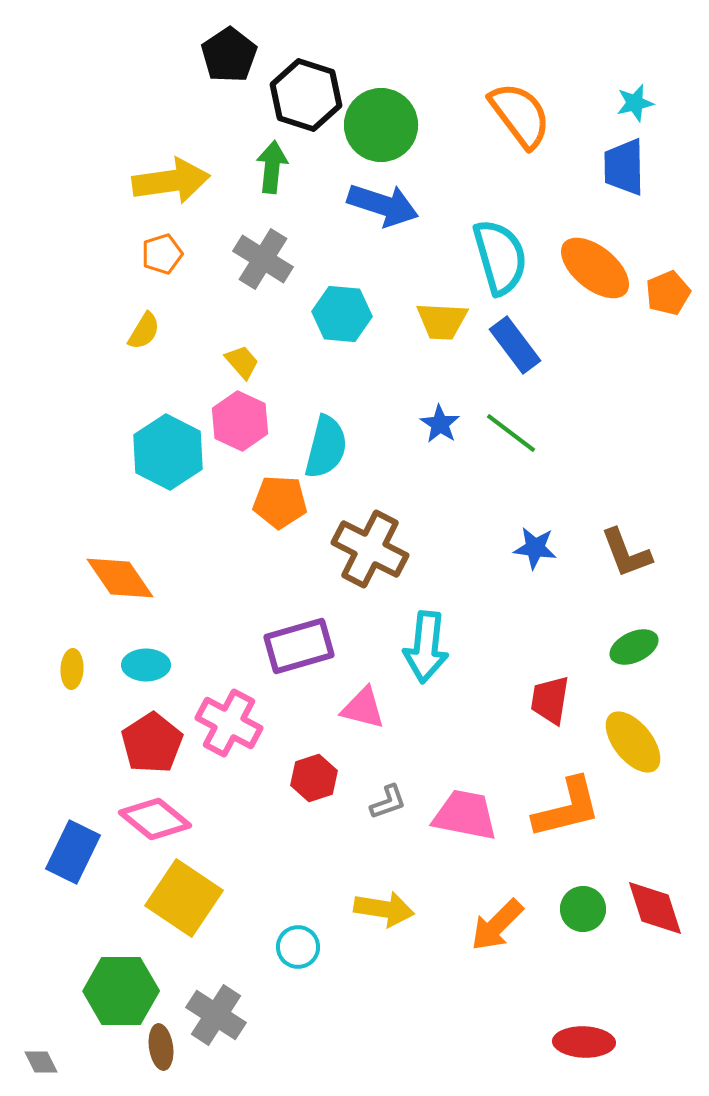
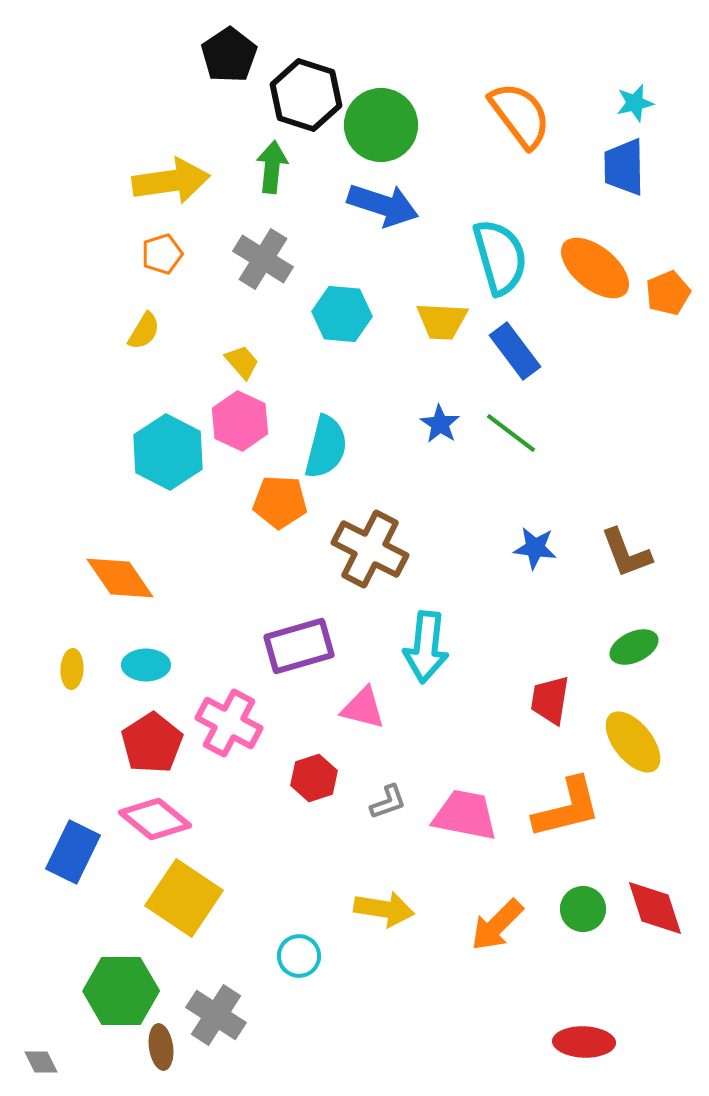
blue rectangle at (515, 345): moved 6 px down
cyan circle at (298, 947): moved 1 px right, 9 px down
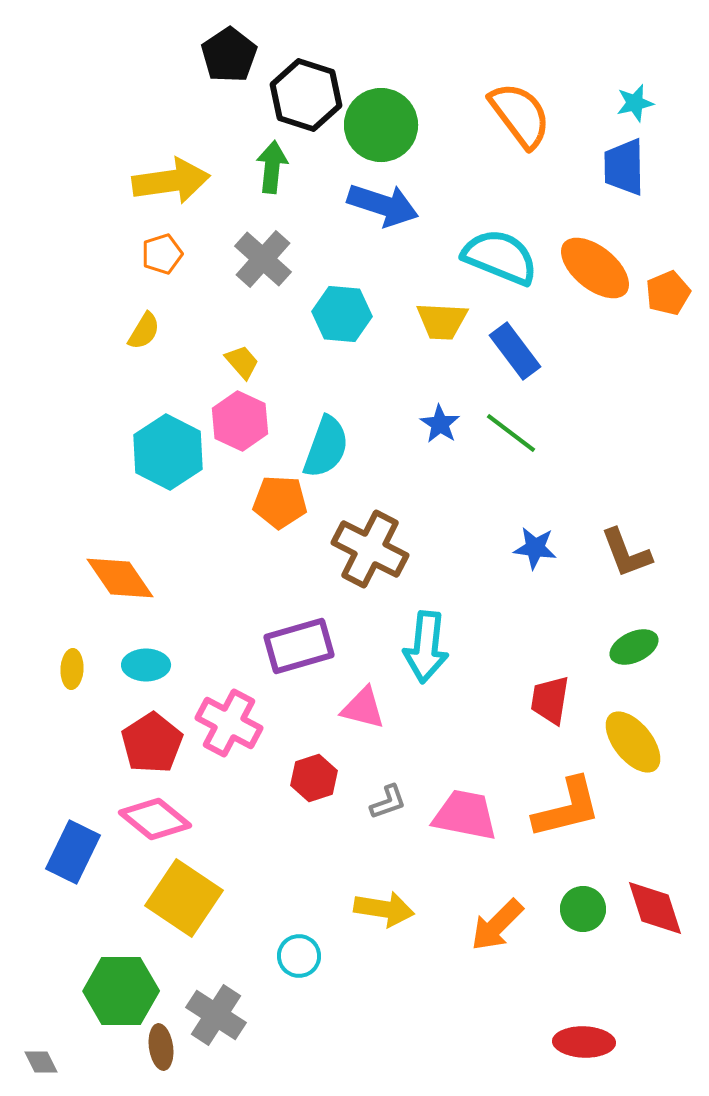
cyan semicircle at (500, 257): rotated 52 degrees counterclockwise
gray cross at (263, 259): rotated 10 degrees clockwise
cyan semicircle at (326, 447): rotated 6 degrees clockwise
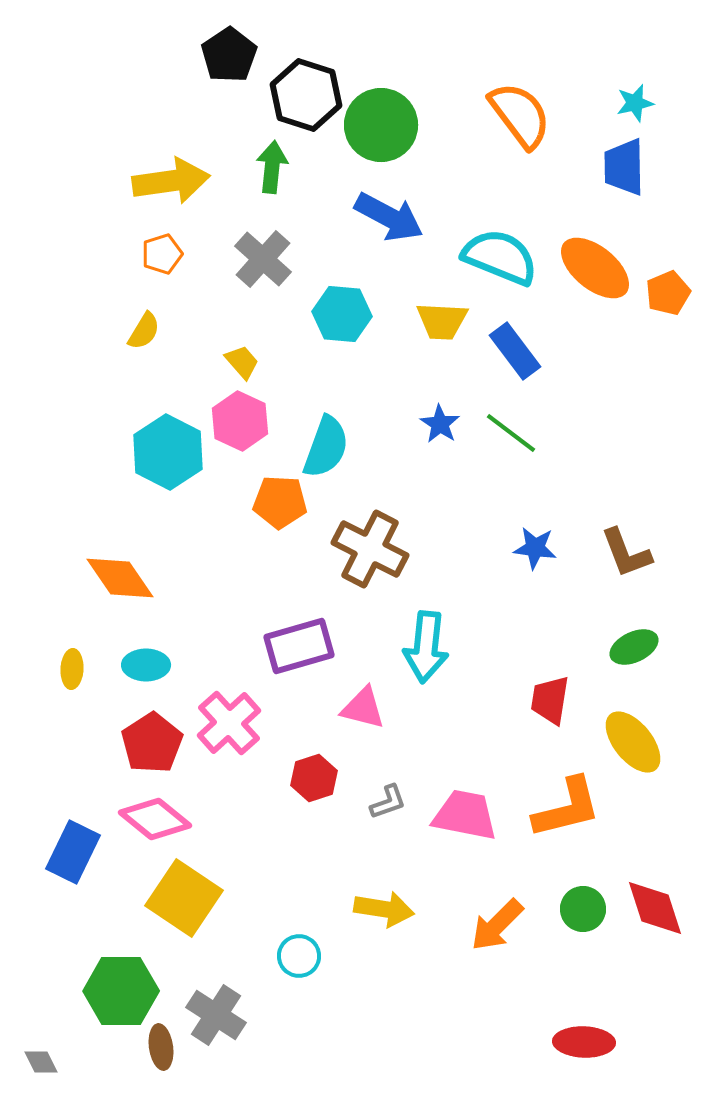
blue arrow at (383, 205): moved 6 px right, 12 px down; rotated 10 degrees clockwise
pink cross at (229, 723): rotated 20 degrees clockwise
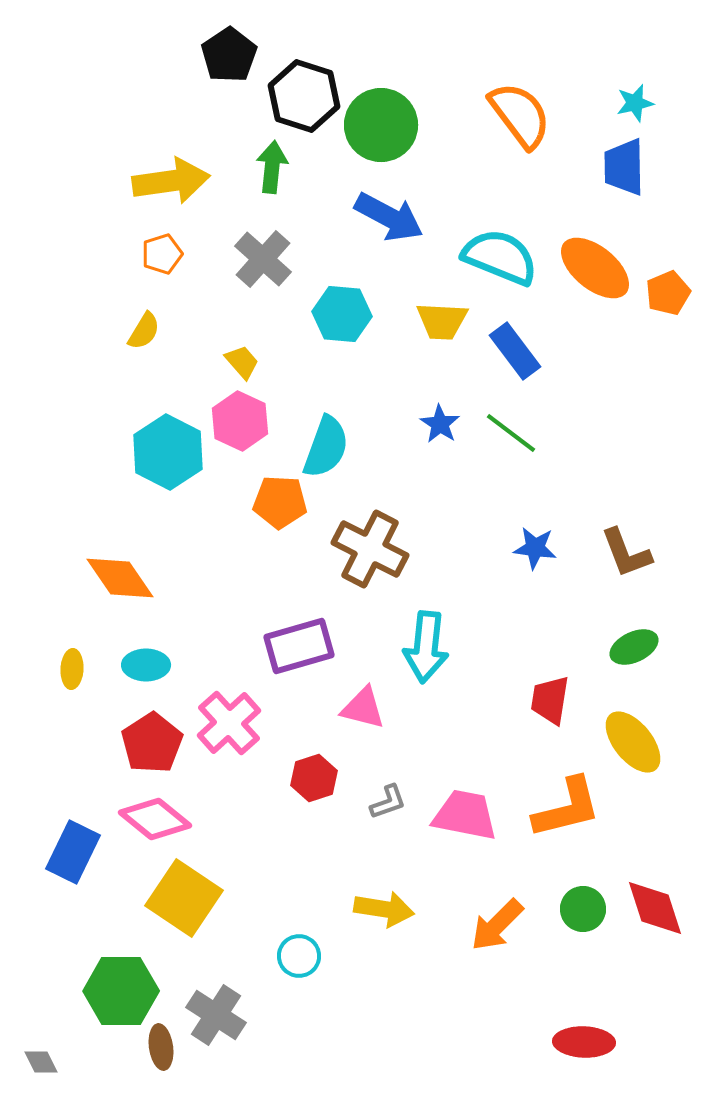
black hexagon at (306, 95): moved 2 px left, 1 px down
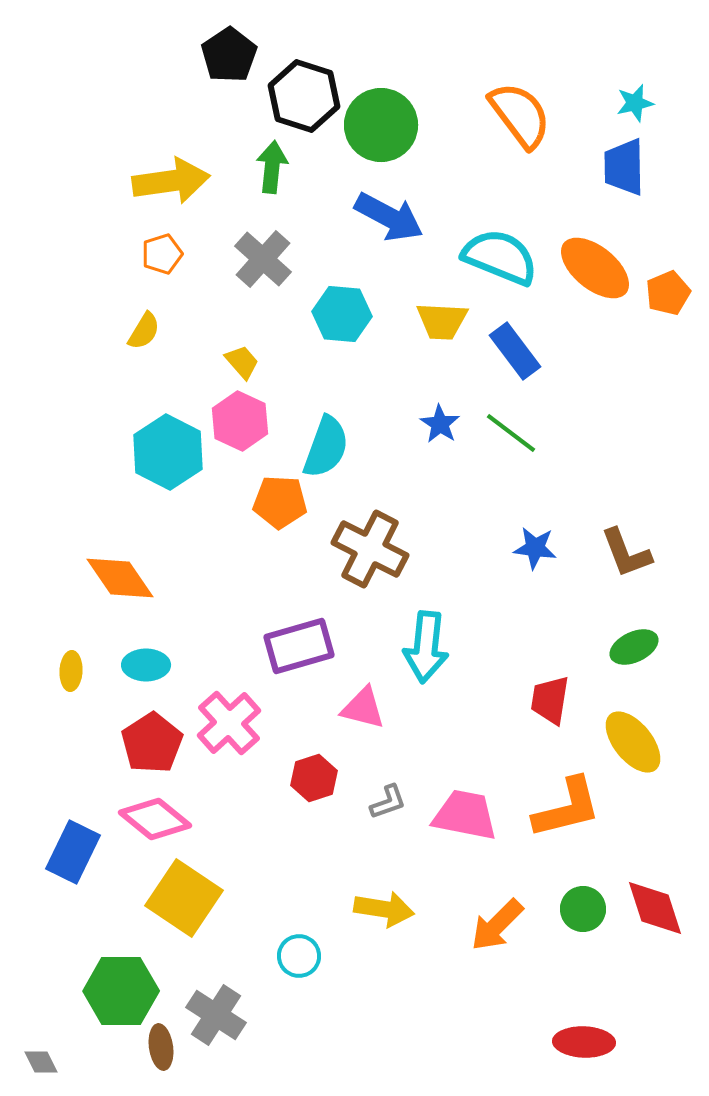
yellow ellipse at (72, 669): moved 1 px left, 2 px down
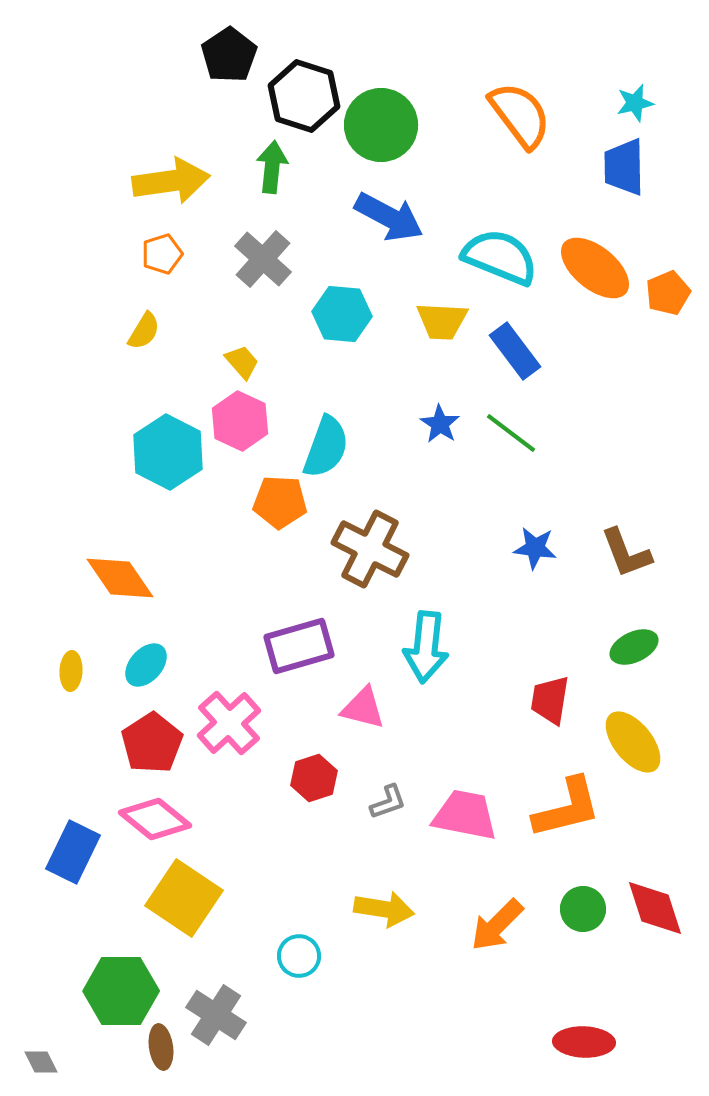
cyan ellipse at (146, 665): rotated 48 degrees counterclockwise
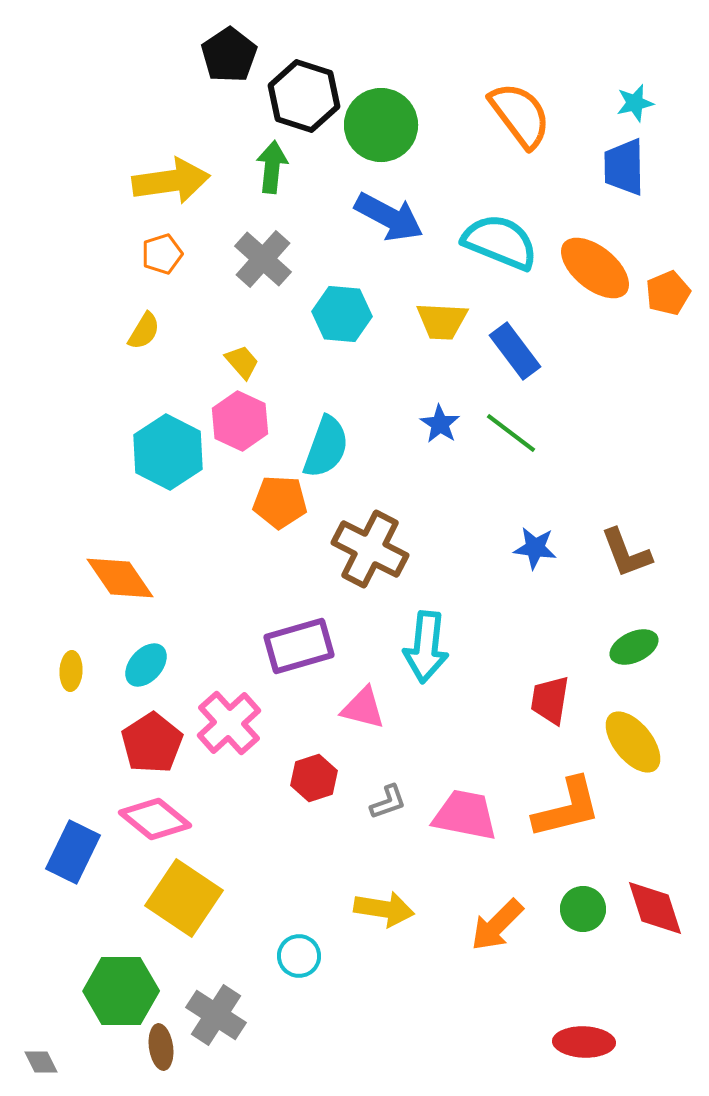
cyan semicircle at (500, 257): moved 15 px up
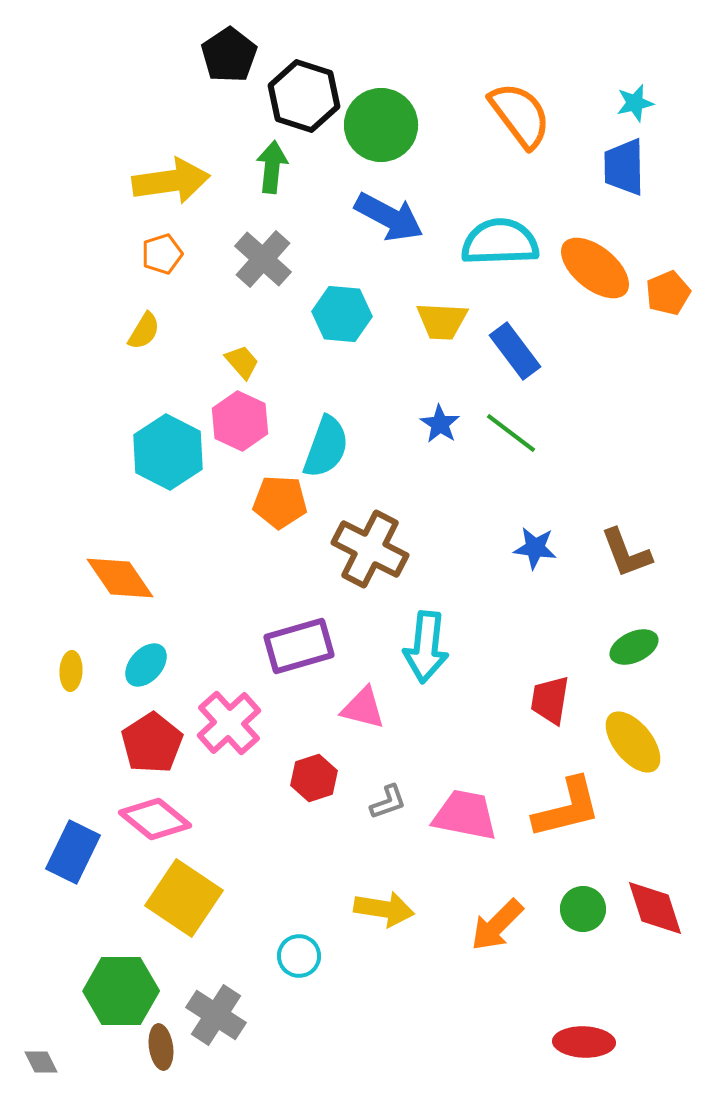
cyan semicircle at (500, 242): rotated 24 degrees counterclockwise
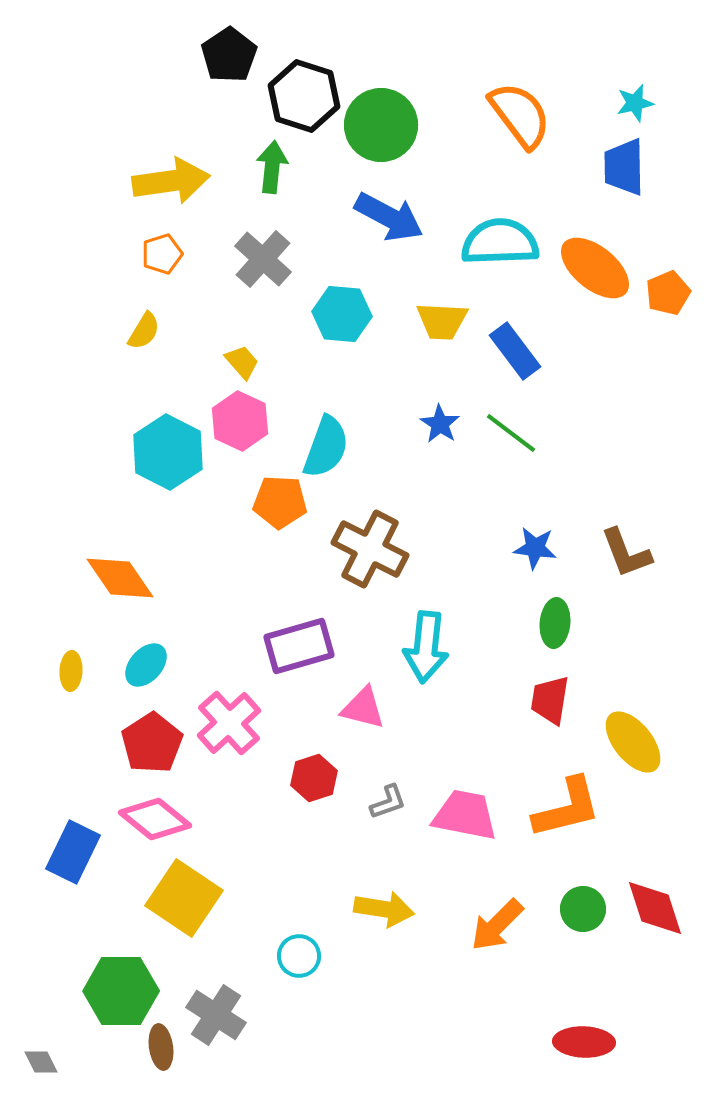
green ellipse at (634, 647): moved 79 px left, 24 px up; rotated 60 degrees counterclockwise
